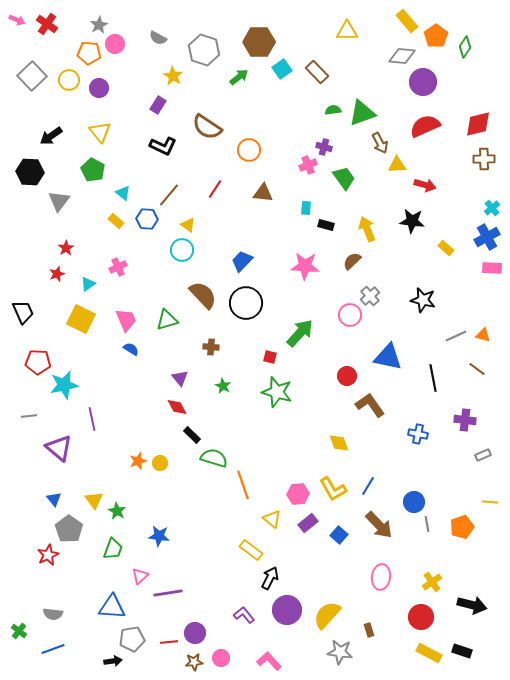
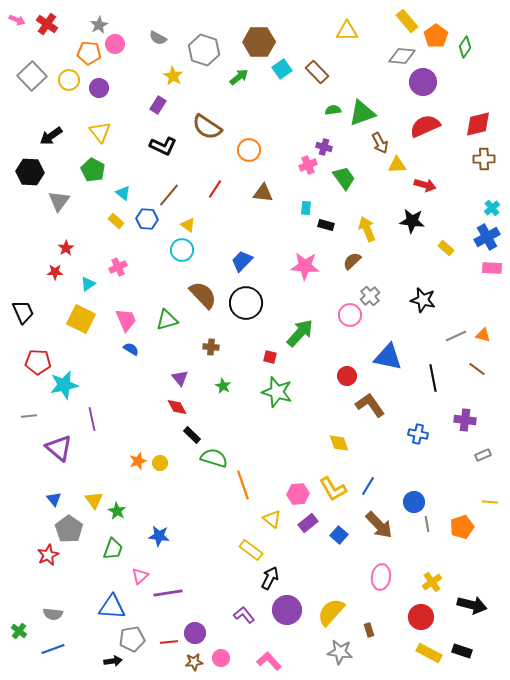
red star at (57, 274): moved 2 px left, 2 px up; rotated 21 degrees clockwise
yellow semicircle at (327, 615): moved 4 px right, 3 px up
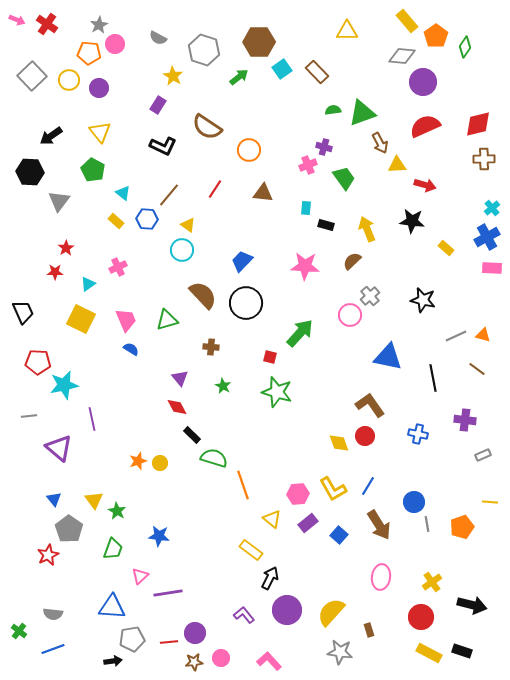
red circle at (347, 376): moved 18 px right, 60 px down
brown arrow at (379, 525): rotated 12 degrees clockwise
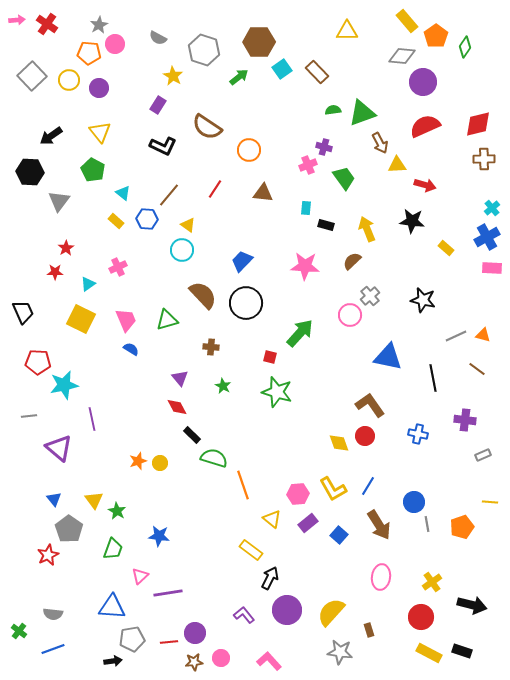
pink arrow at (17, 20): rotated 28 degrees counterclockwise
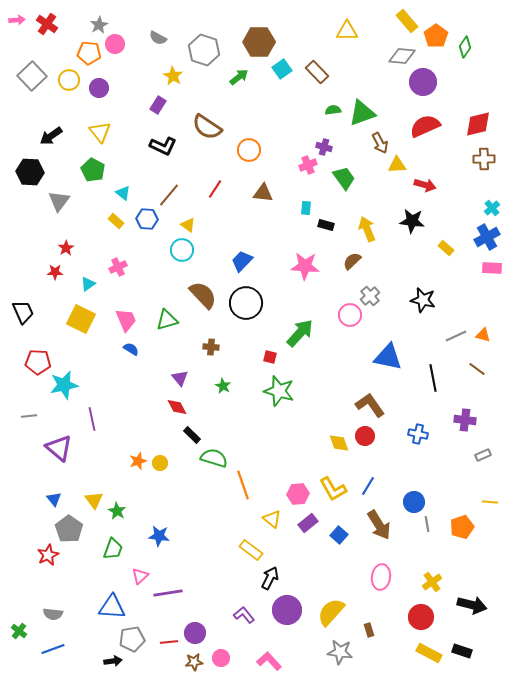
green star at (277, 392): moved 2 px right, 1 px up
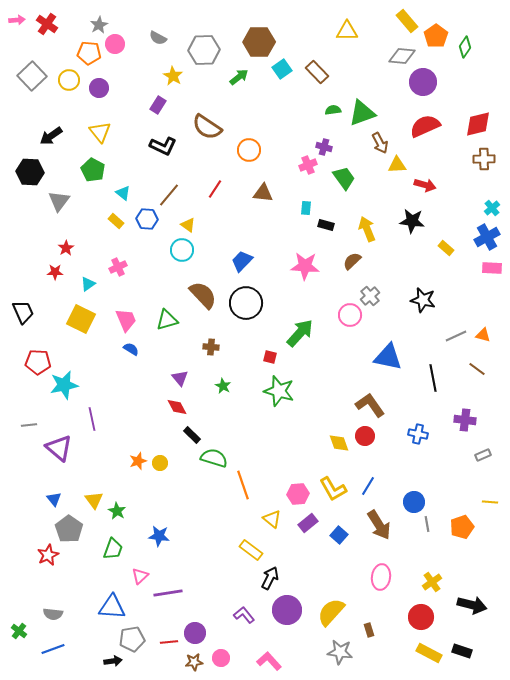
gray hexagon at (204, 50): rotated 20 degrees counterclockwise
gray line at (29, 416): moved 9 px down
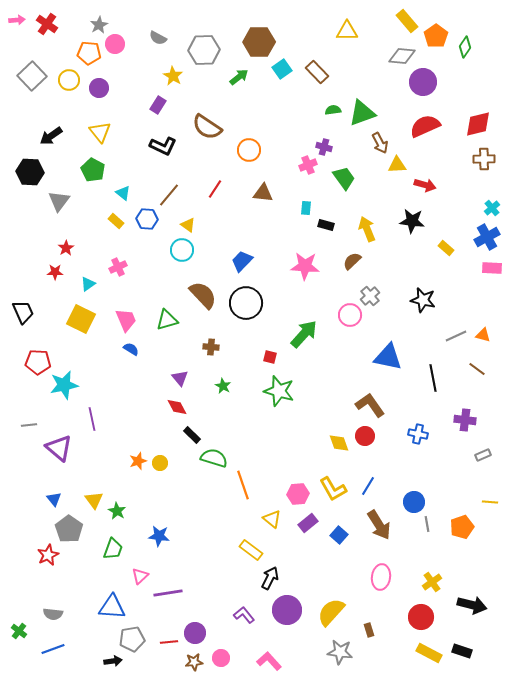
green arrow at (300, 333): moved 4 px right, 1 px down
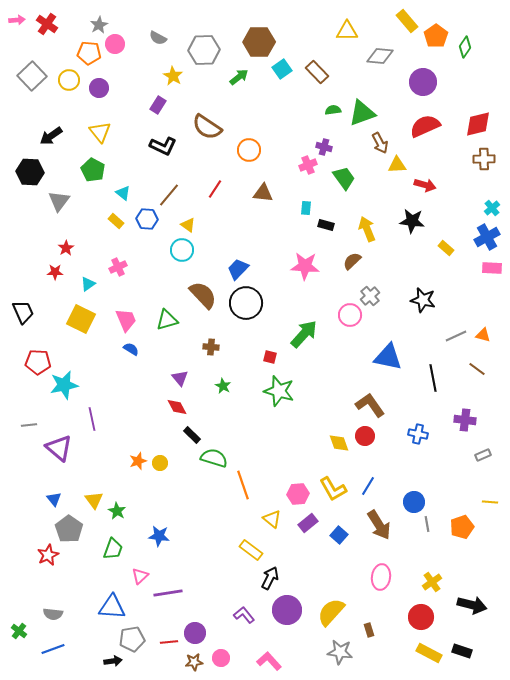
gray diamond at (402, 56): moved 22 px left
blue trapezoid at (242, 261): moved 4 px left, 8 px down
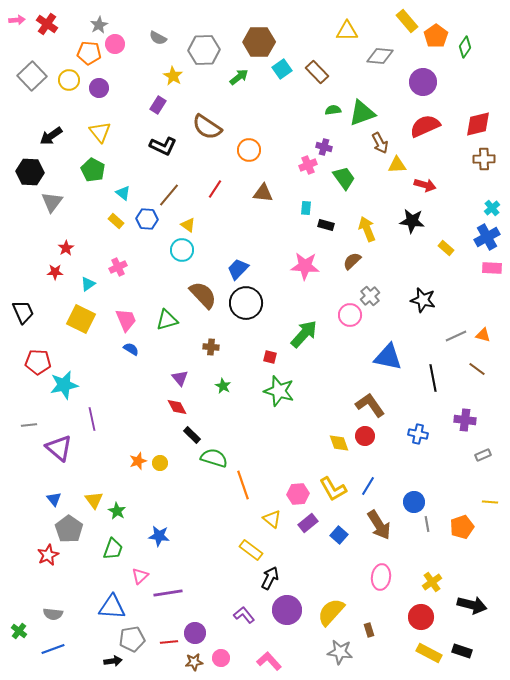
gray triangle at (59, 201): moved 7 px left, 1 px down
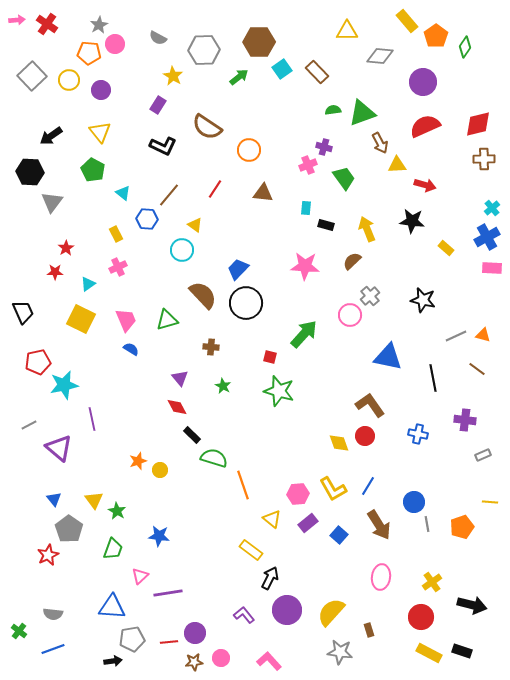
purple circle at (99, 88): moved 2 px right, 2 px down
yellow rectangle at (116, 221): moved 13 px down; rotated 21 degrees clockwise
yellow triangle at (188, 225): moved 7 px right
red pentagon at (38, 362): rotated 15 degrees counterclockwise
gray line at (29, 425): rotated 21 degrees counterclockwise
yellow circle at (160, 463): moved 7 px down
